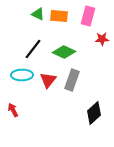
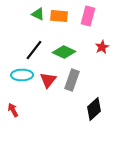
red star: moved 8 px down; rotated 24 degrees counterclockwise
black line: moved 1 px right, 1 px down
black diamond: moved 4 px up
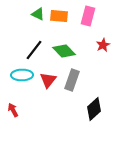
red star: moved 1 px right, 2 px up
green diamond: moved 1 px up; rotated 20 degrees clockwise
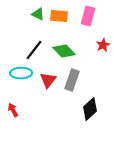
cyan ellipse: moved 1 px left, 2 px up
black diamond: moved 4 px left
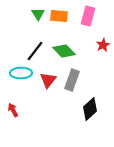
green triangle: rotated 32 degrees clockwise
black line: moved 1 px right, 1 px down
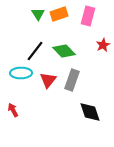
orange rectangle: moved 2 px up; rotated 24 degrees counterclockwise
black diamond: moved 3 px down; rotated 65 degrees counterclockwise
